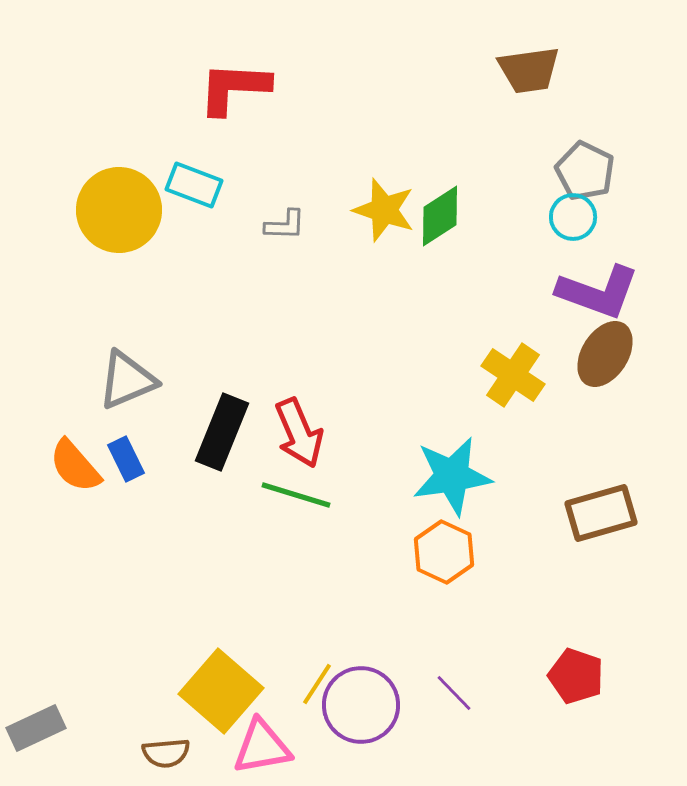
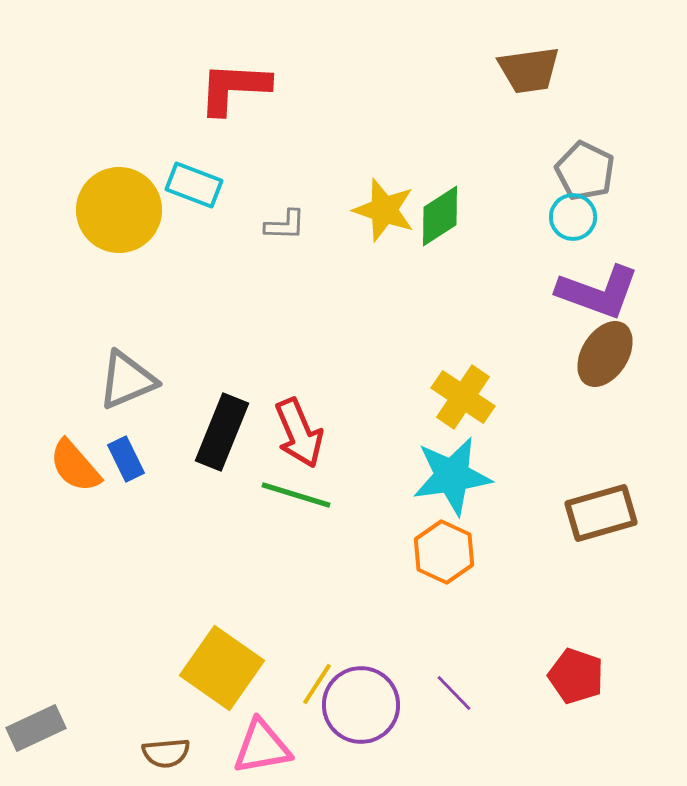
yellow cross: moved 50 px left, 22 px down
yellow square: moved 1 px right, 23 px up; rotated 6 degrees counterclockwise
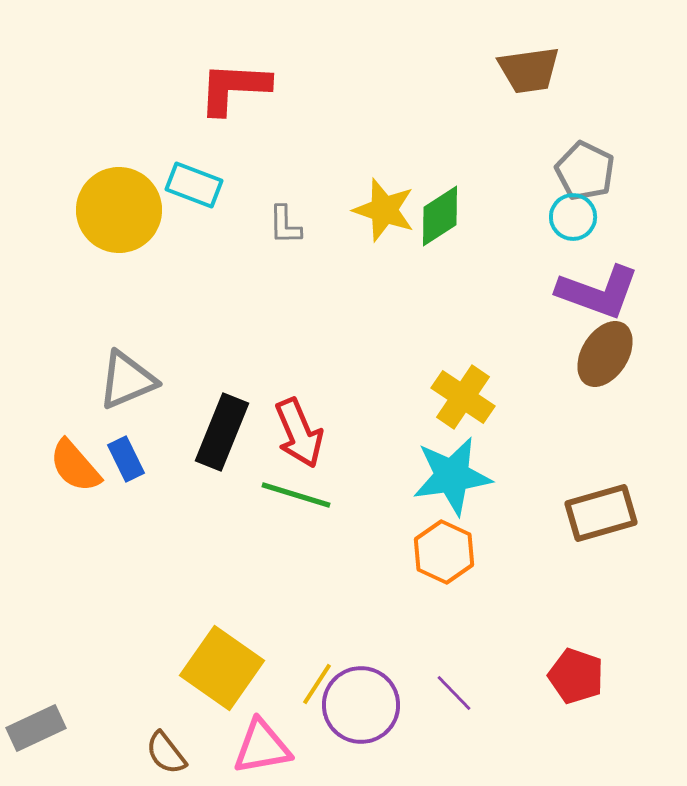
gray L-shape: rotated 87 degrees clockwise
brown semicircle: rotated 57 degrees clockwise
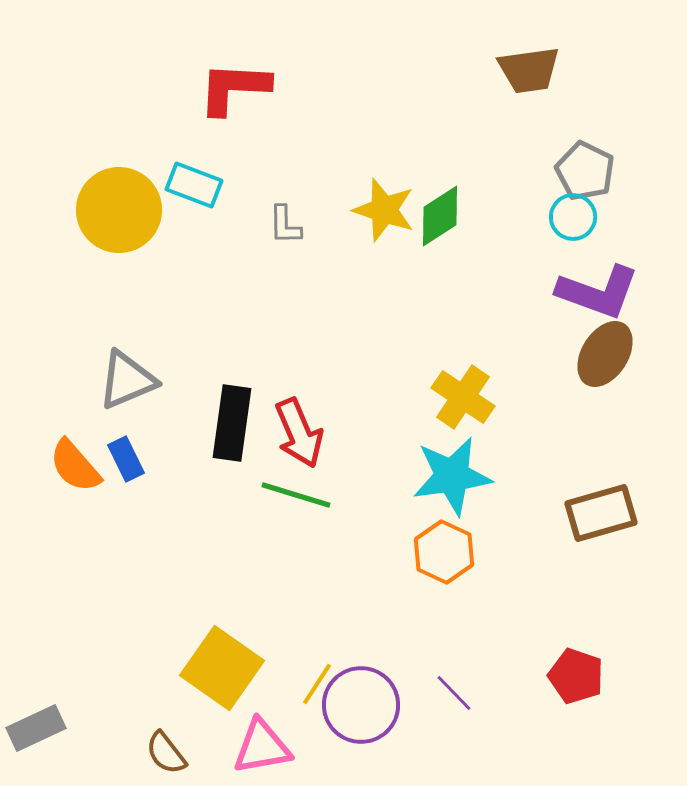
black rectangle: moved 10 px right, 9 px up; rotated 14 degrees counterclockwise
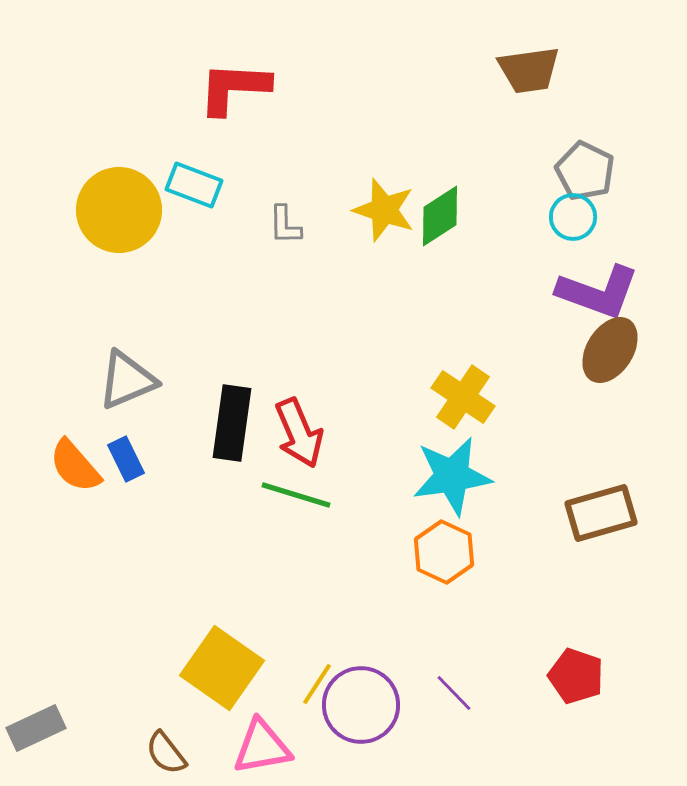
brown ellipse: moved 5 px right, 4 px up
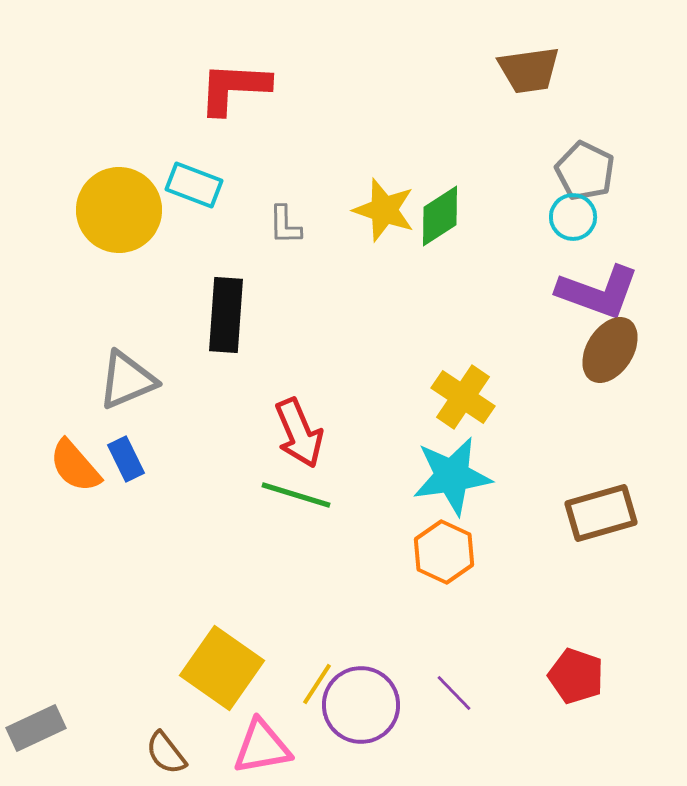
black rectangle: moved 6 px left, 108 px up; rotated 4 degrees counterclockwise
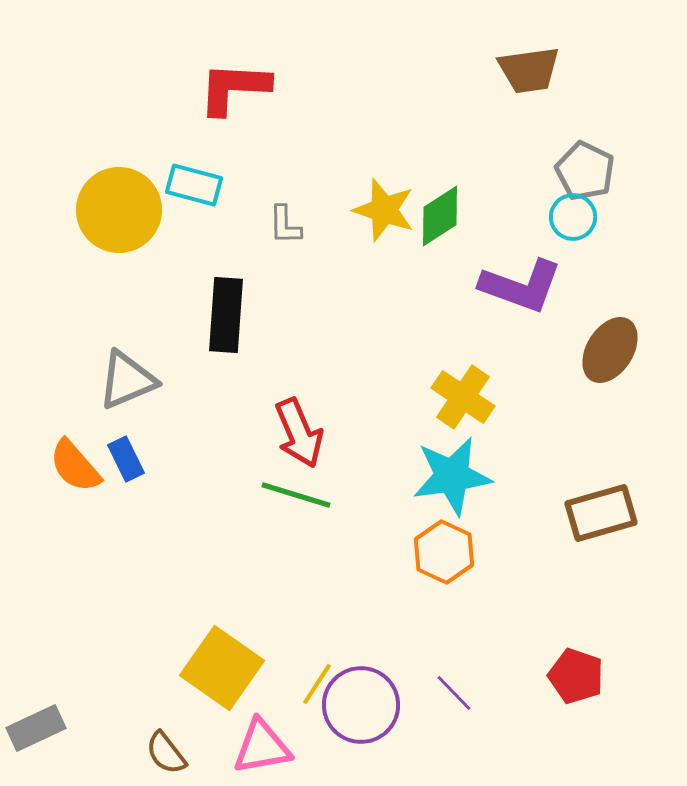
cyan rectangle: rotated 6 degrees counterclockwise
purple L-shape: moved 77 px left, 6 px up
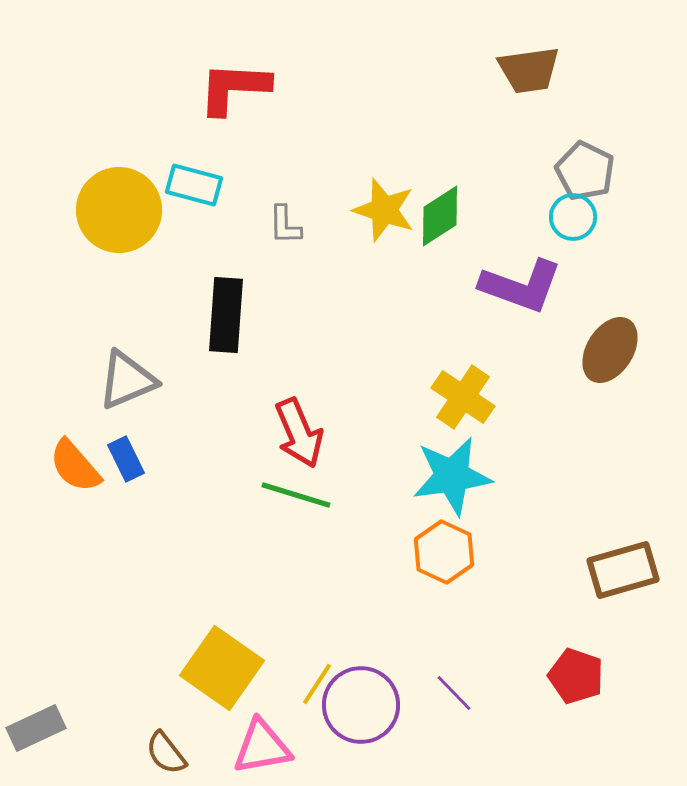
brown rectangle: moved 22 px right, 57 px down
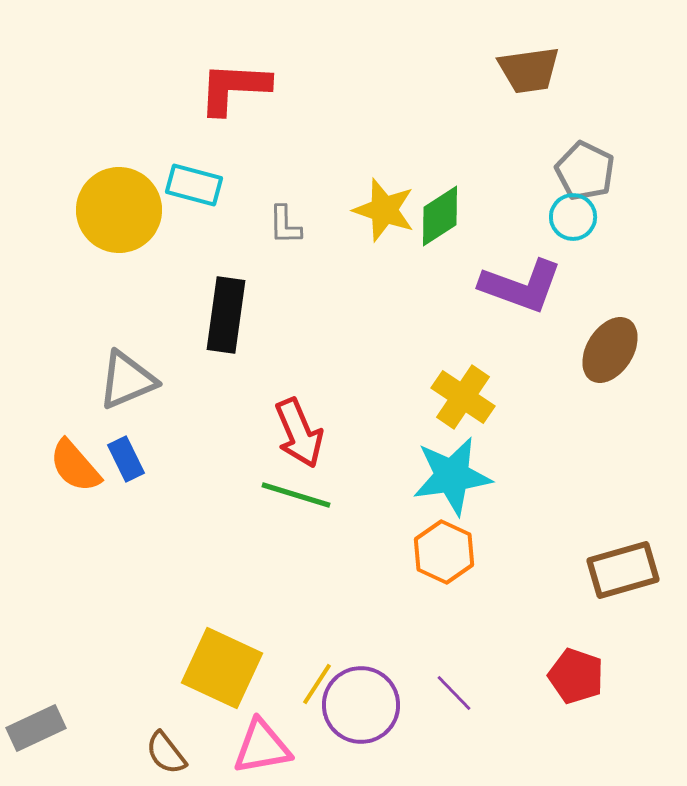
black rectangle: rotated 4 degrees clockwise
yellow square: rotated 10 degrees counterclockwise
